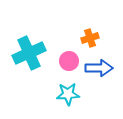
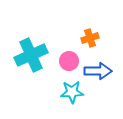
cyan cross: moved 2 px right, 2 px down
blue arrow: moved 1 px left, 3 px down
cyan star: moved 4 px right, 2 px up
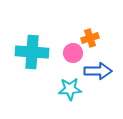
cyan cross: moved 1 px right, 3 px up; rotated 28 degrees clockwise
pink circle: moved 4 px right, 8 px up
cyan star: moved 2 px left, 3 px up
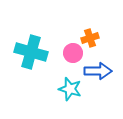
cyan cross: moved 1 px left; rotated 12 degrees clockwise
cyan star: rotated 20 degrees clockwise
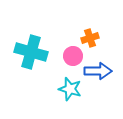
pink circle: moved 3 px down
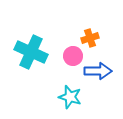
cyan cross: rotated 8 degrees clockwise
cyan star: moved 8 px down
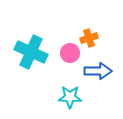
orange cross: moved 1 px left
pink circle: moved 3 px left, 3 px up
cyan star: rotated 15 degrees counterclockwise
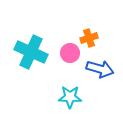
blue arrow: moved 2 px right, 2 px up; rotated 16 degrees clockwise
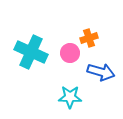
blue arrow: moved 1 px right, 3 px down
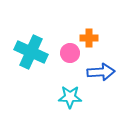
orange cross: rotated 18 degrees clockwise
blue arrow: rotated 20 degrees counterclockwise
